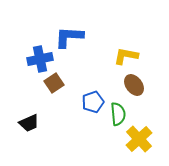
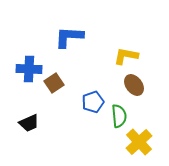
blue cross: moved 11 px left, 10 px down; rotated 15 degrees clockwise
green semicircle: moved 1 px right, 2 px down
yellow cross: moved 3 px down
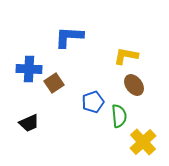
yellow cross: moved 4 px right
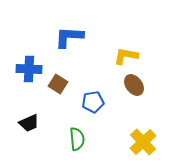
brown square: moved 4 px right, 1 px down; rotated 24 degrees counterclockwise
blue pentagon: rotated 10 degrees clockwise
green semicircle: moved 42 px left, 23 px down
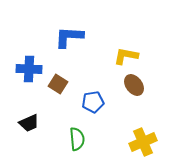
yellow cross: rotated 20 degrees clockwise
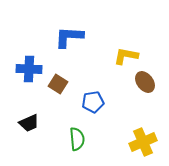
brown ellipse: moved 11 px right, 3 px up
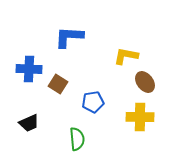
yellow cross: moved 3 px left, 25 px up; rotated 24 degrees clockwise
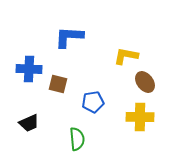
brown square: rotated 18 degrees counterclockwise
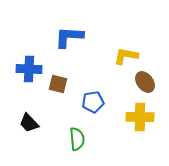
black trapezoid: rotated 70 degrees clockwise
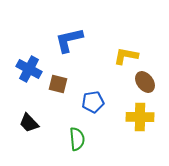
blue L-shape: moved 3 px down; rotated 16 degrees counterclockwise
blue cross: rotated 25 degrees clockwise
